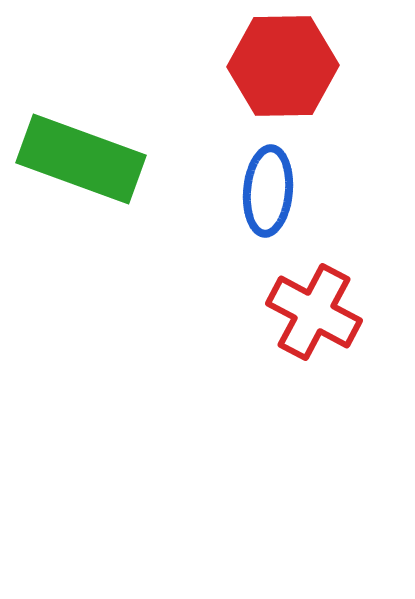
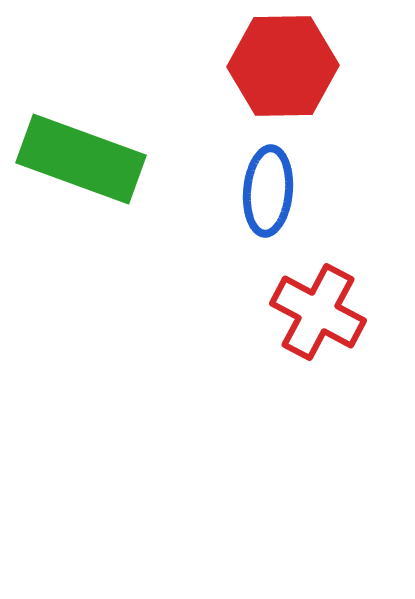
red cross: moved 4 px right
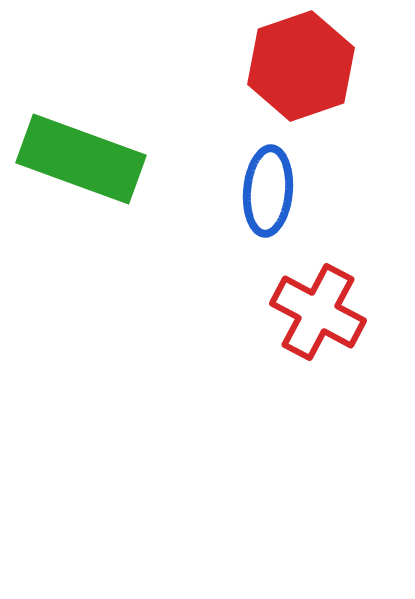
red hexagon: moved 18 px right; rotated 18 degrees counterclockwise
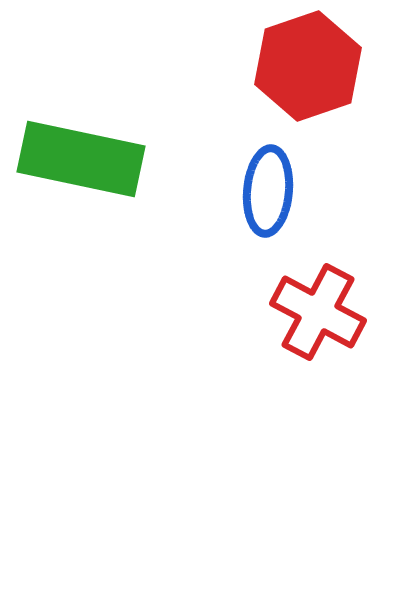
red hexagon: moved 7 px right
green rectangle: rotated 8 degrees counterclockwise
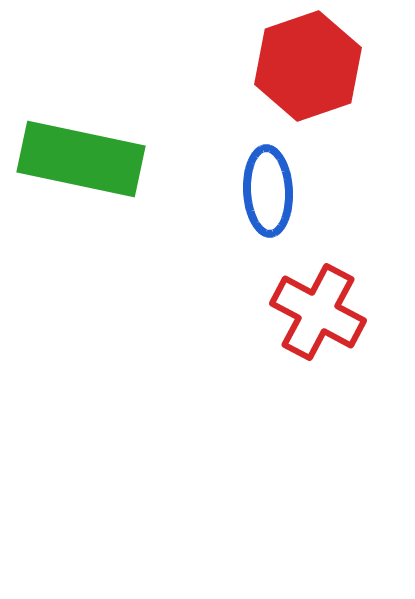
blue ellipse: rotated 8 degrees counterclockwise
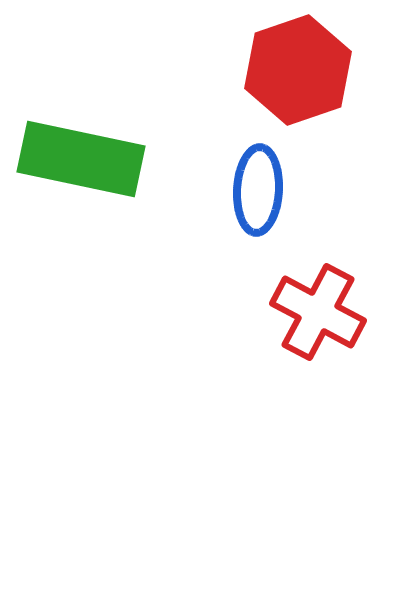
red hexagon: moved 10 px left, 4 px down
blue ellipse: moved 10 px left, 1 px up; rotated 6 degrees clockwise
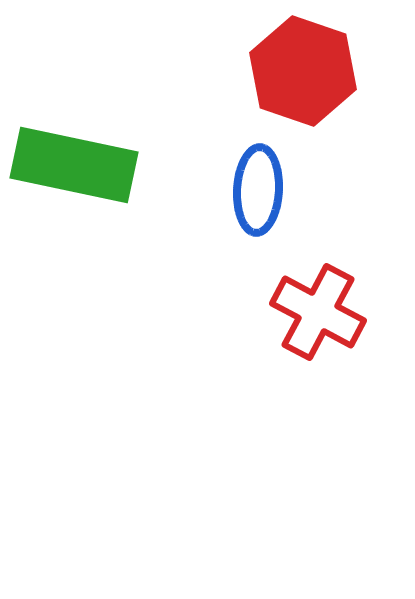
red hexagon: moved 5 px right, 1 px down; rotated 22 degrees counterclockwise
green rectangle: moved 7 px left, 6 px down
